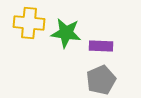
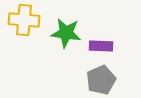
yellow cross: moved 5 px left, 3 px up
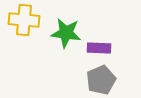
purple rectangle: moved 2 px left, 2 px down
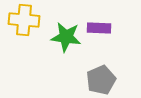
green star: moved 4 px down
purple rectangle: moved 20 px up
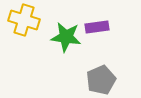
yellow cross: rotated 12 degrees clockwise
purple rectangle: moved 2 px left, 1 px up; rotated 10 degrees counterclockwise
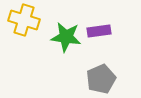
purple rectangle: moved 2 px right, 4 px down
gray pentagon: moved 1 px up
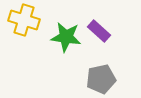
purple rectangle: rotated 50 degrees clockwise
gray pentagon: rotated 12 degrees clockwise
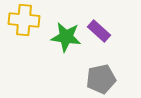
yellow cross: rotated 12 degrees counterclockwise
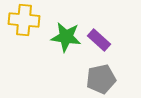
purple rectangle: moved 9 px down
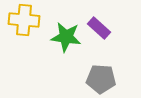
purple rectangle: moved 12 px up
gray pentagon: rotated 16 degrees clockwise
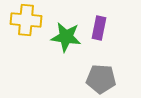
yellow cross: moved 2 px right
purple rectangle: rotated 60 degrees clockwise
